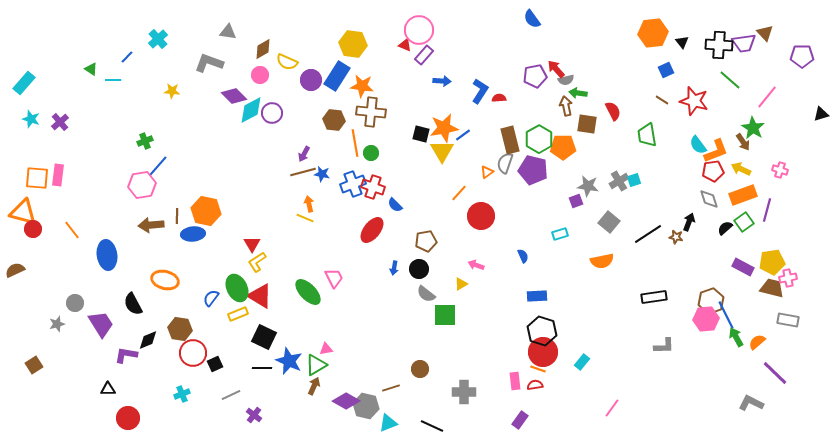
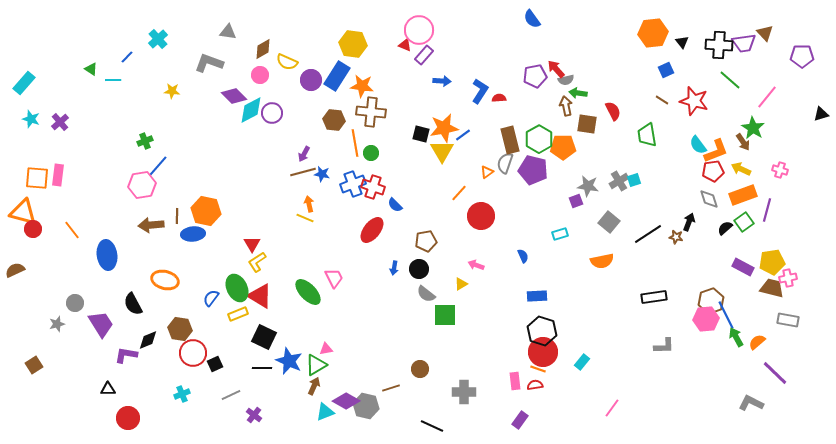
cyan triangle at (388, 423): moved 63 px left, 11 px up
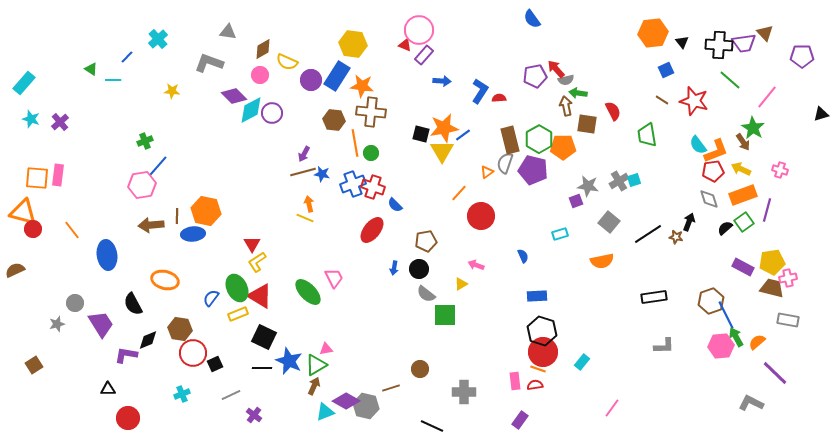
pink hexagon at (706, 319): moved 15 px right, 27 px down
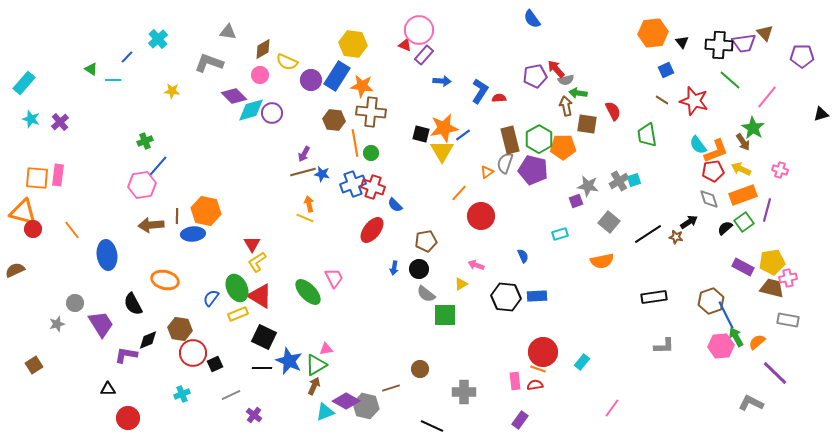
cyan diamond at (251, 110): rotated 12 degrees clockwise
black arrow at (689, 222): rotated 36 degrees clockwise
black hexagon at (542, 331): moved 36 px left, 34 px up; rotated 12 degrees counterclockwise
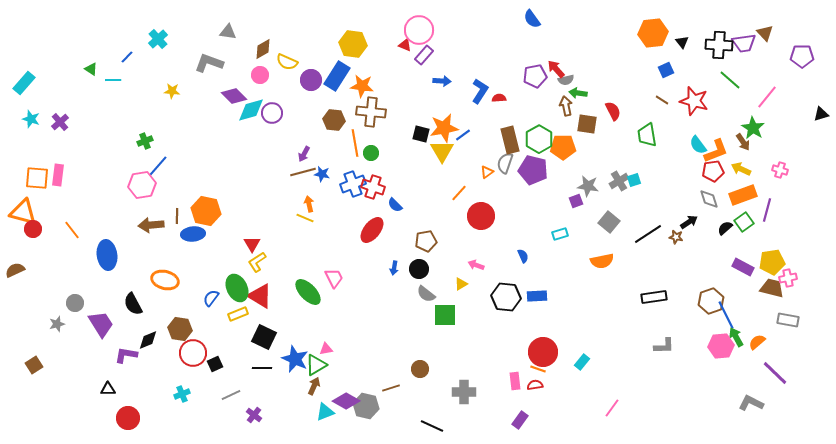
blue star at (289, 361): moved 6 px right, 2 px up
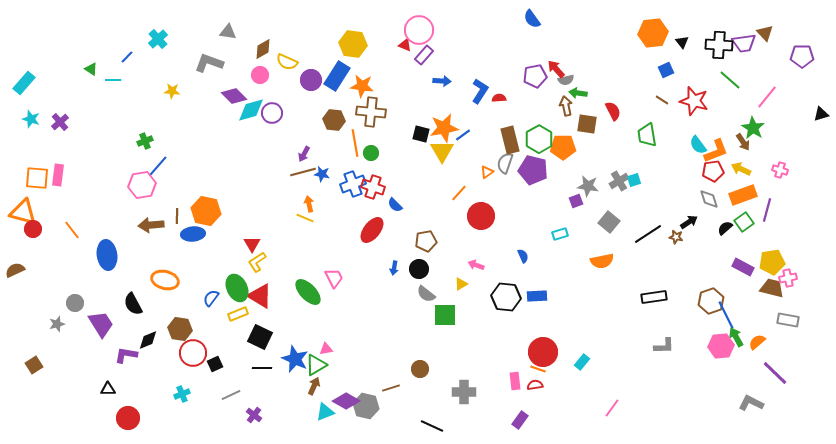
black square at (264, 337): moved 4 px left
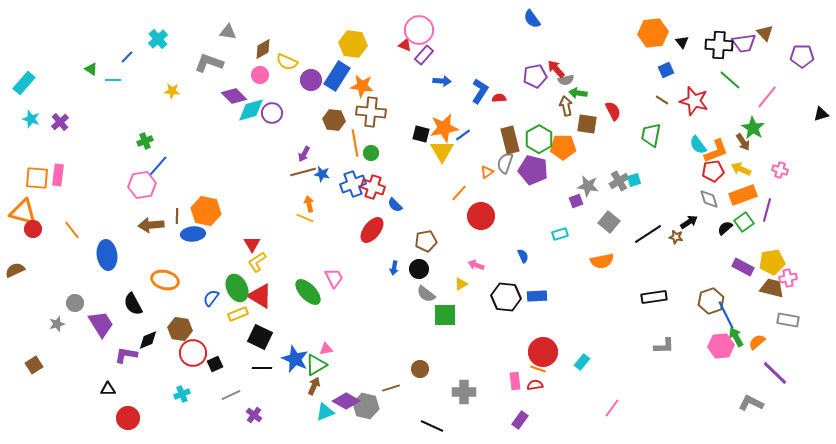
green trapezoid at (647, 135): moved 4 px right; rotated 20 degrees clockwise
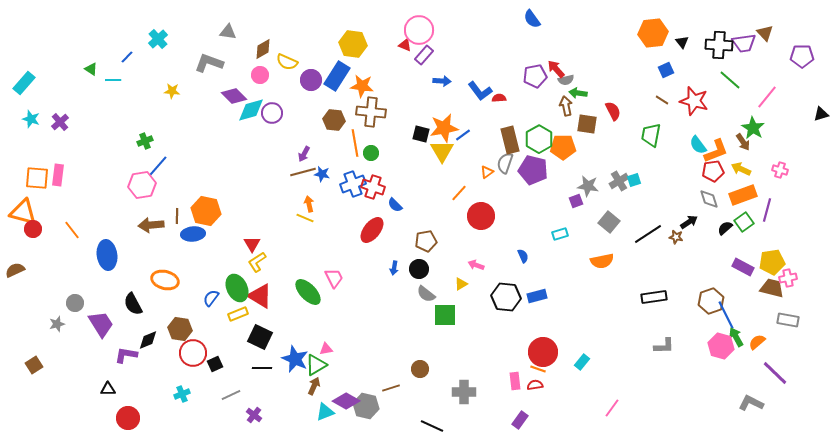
blue L-shape at (480, 91): rotated 110 degrees clockwise
blue rectangle at (537, 296): rotated 12 degrees counterclockwise
pink hexagon at (721, 346): rotated 20 degrees clockwise
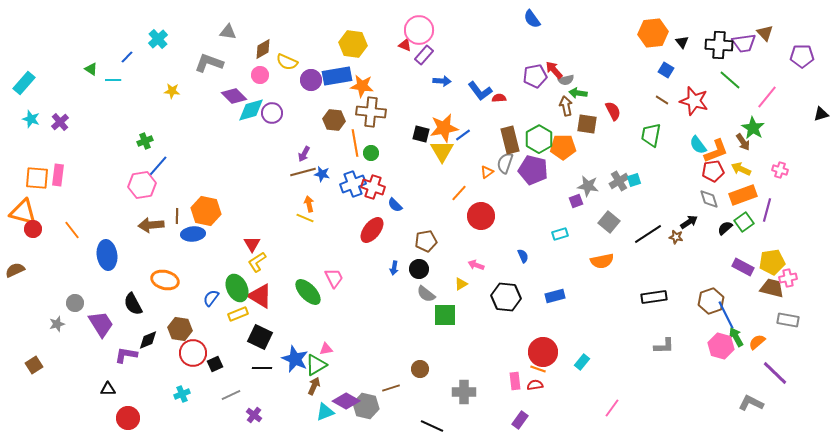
red arrow at (556, 69): moved 2 px left, 1 px down
blue square at (666, 70): rotated 35 degrees counterclockwise
blue rectangle at (337, 76): rotated 48 degrees clockwise
blue rectangle at (537, 296): moved 18 px right
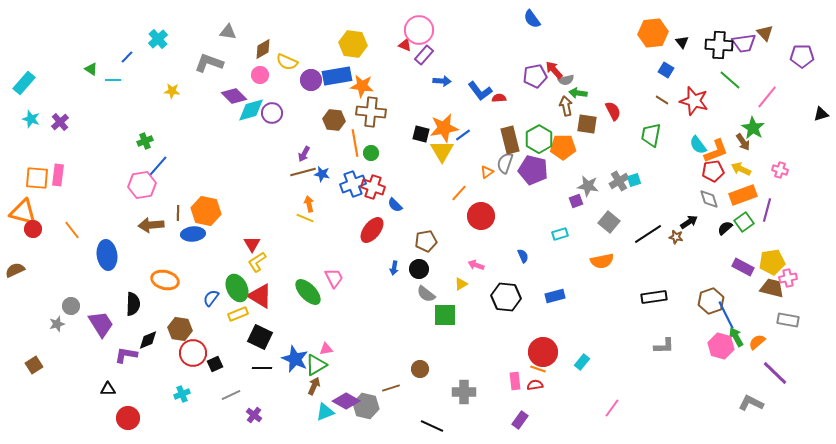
brown line at (177, 216): moved 1 px right, 3 px up
gray circle at (75, 303): moved 4 px left, 3 px down
black semicircle at (133, 304): rotated 150 degrees counterclockwise
